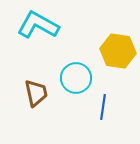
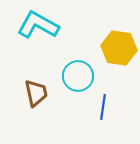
yellow hexagon: moved 1 px right, 3 px up
cyan circle: moved 2 px right, 2 px up
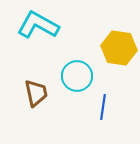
cyan circle: moved 1 px left
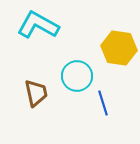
blue line: moved 4 px up; rotated 25 degrees counterclockwise
